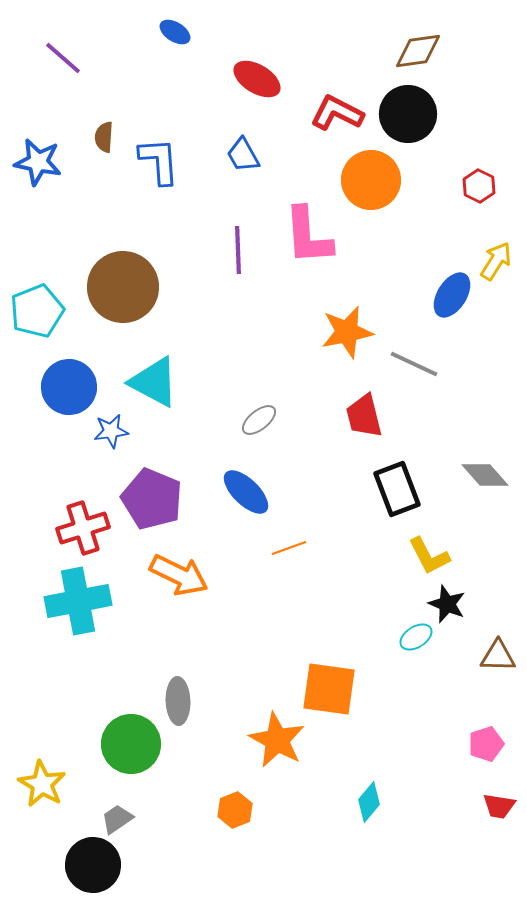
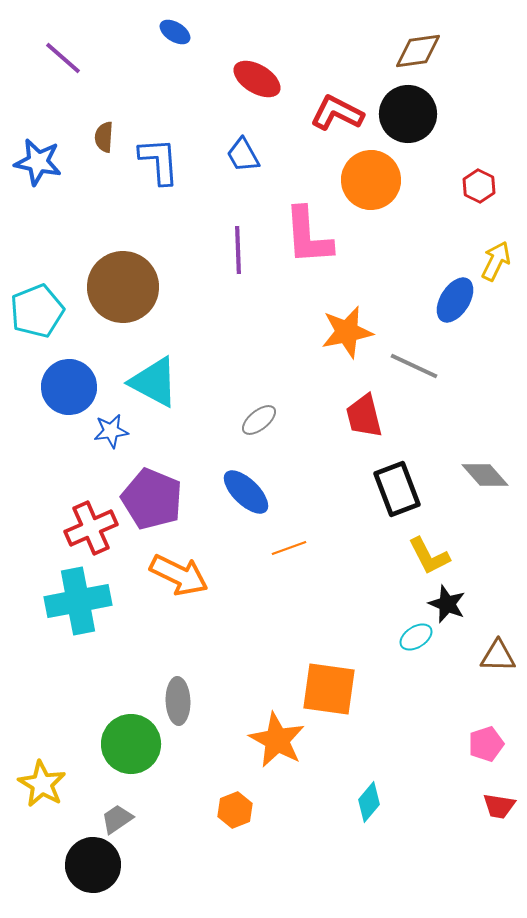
yellow arrow at (496, 261): rotated 6 degrees counterclockwise
blue ellipse at (452, 295): moved 3 px right, 5 px down
gray line at (414, 364): moved 2 px down
red cross at (83, 528): moved 8 px right; rotated 6 degrees counterclockwise
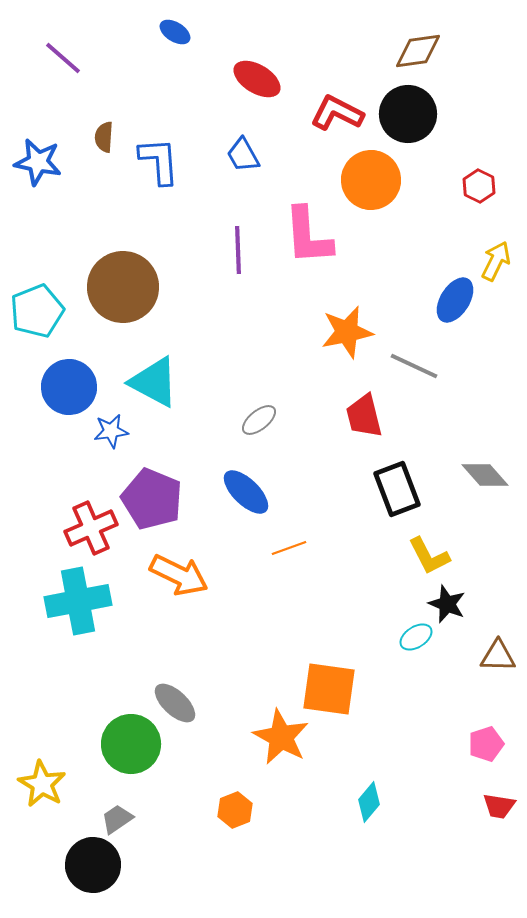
gray ellipse at (178, 701): moved 3 px left, 2 px down; rotated 45 degrees counterclockwise
orange star at (277, 740): moved 4 px right, 3 px up
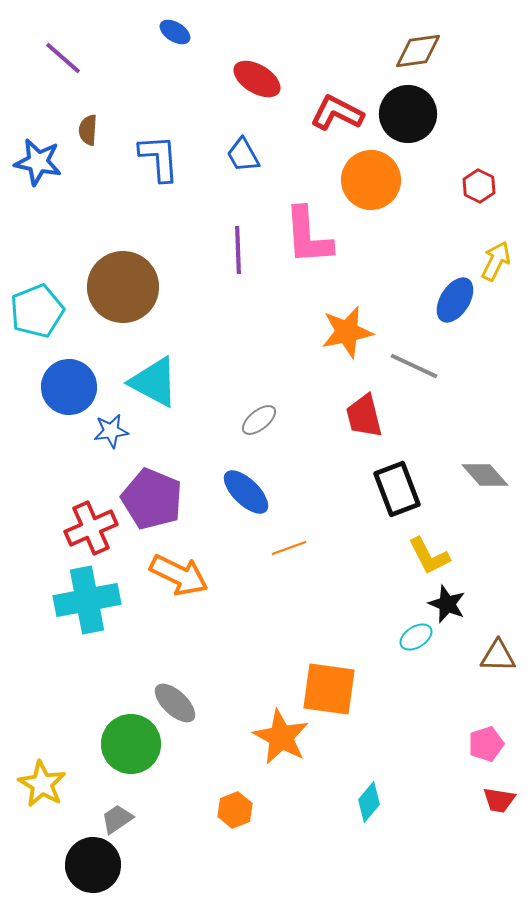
brown semicircle at (104, 137): moved 16 px left, 7 px up
blue L-shape at (159, 161): moved 3 px up
cyan cross at (78, 601): moved 9 px right, 1 px up
red trapezoid at (499, 806): moved 6 px up
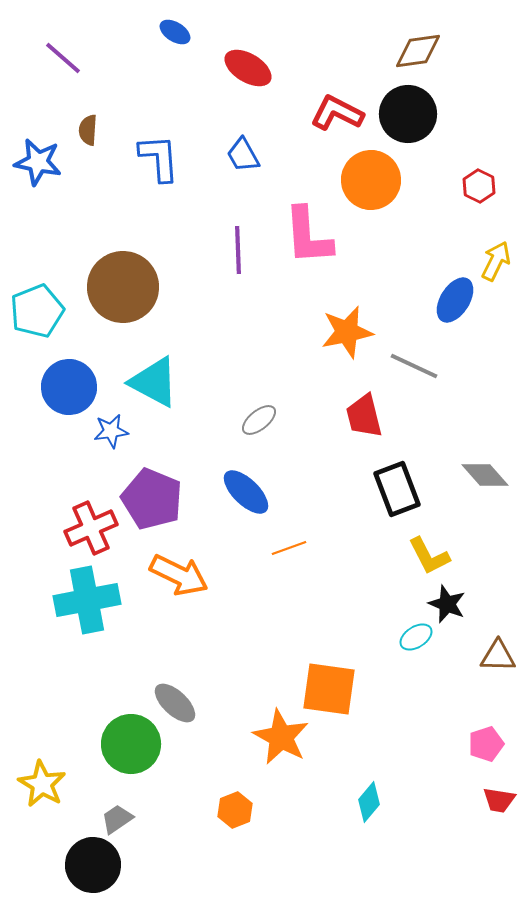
red ellipse at (257, 79): moved 9 px left, 11 px up
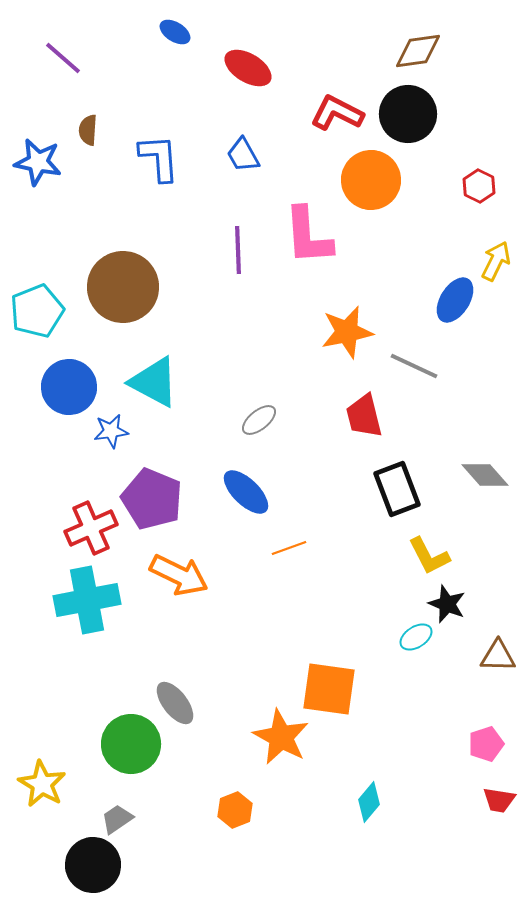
gray ellipse at (175, 703): rotated 9 degrees clockwise
